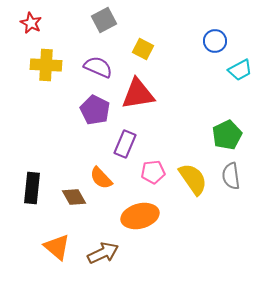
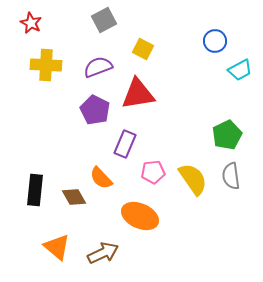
purple semicircle: rotated 44 degrees counterclockwise
black rectangle: moved 3 px right, 2 px down
orange ellipse: rotated 39 degrees clockwise
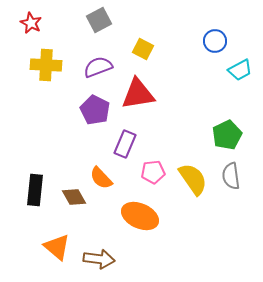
gray square: moved 5 px left
brown arrow: moved 4 px left, 6 px down; rotated 32 degrees clockwise
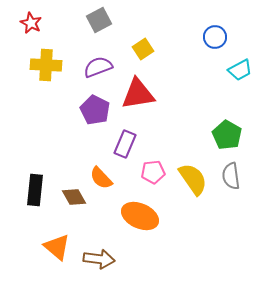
blue circle: moved 4 px up
yellow square: rotated 30 degrees clockwise
green pentagon: rotated 16 degrees counterclockwise
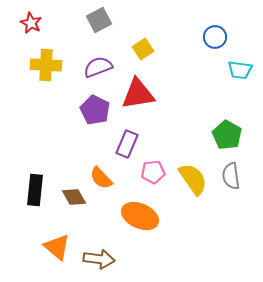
cyan trapezoid: rotated 35 degrees clockwise
purple rectangle: moved 2 px right
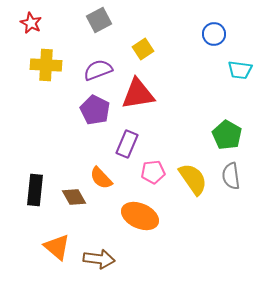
blue circle: moved 1 px left, 3 px up
purple semicircle: moved 3 px down
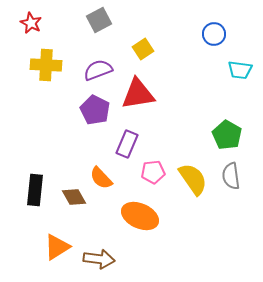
orange triangle: rotated 48 degrees clockwise
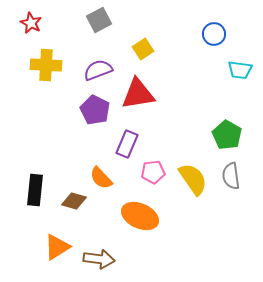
brown diamond: moved 4 px down; rotated 45 degrees counterclockwise
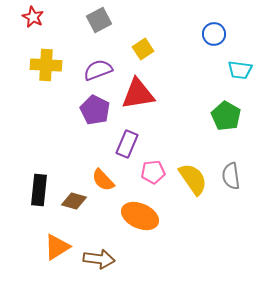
red star: moved 2 px right, 6 px up
green pentagon: moved 1 px left, 19 px up
orange semicircle: moved 2 px right, 2 px down
black rectangle: moved 4 px right
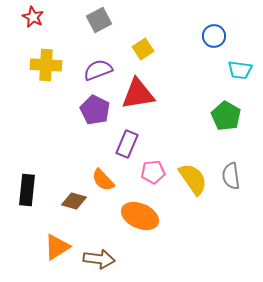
blue circle: moved 2 px down
black rectangle: moved 12 px left
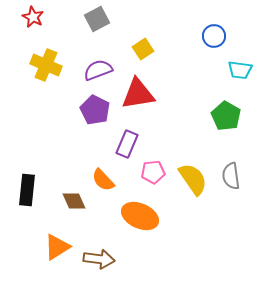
gray square: moved 2 px left, 1 px up
yellow cross: rotated 20 degrees clockwise
brown diamond: rotated 50 degrees clockwise
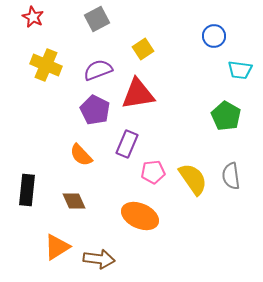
orange semicircle: moved 22 px left, 25 px up
